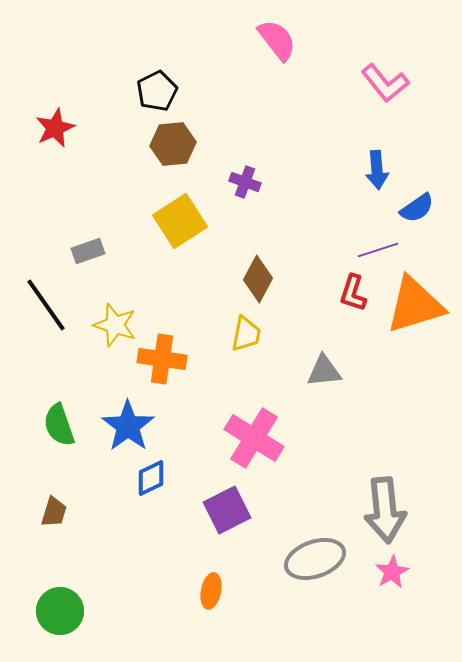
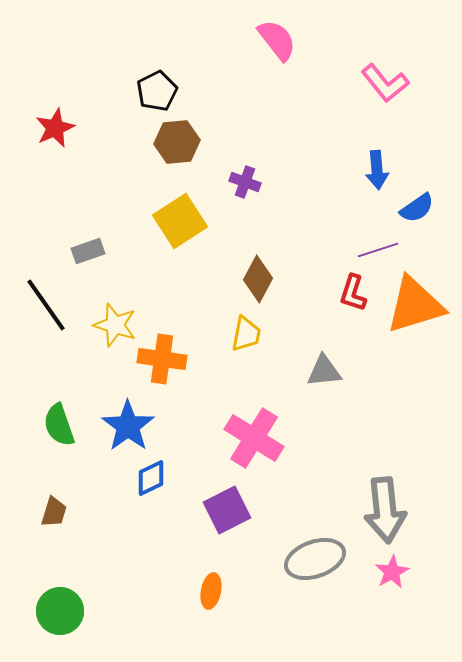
brown hexagon: moved 4 px right, 2 px up
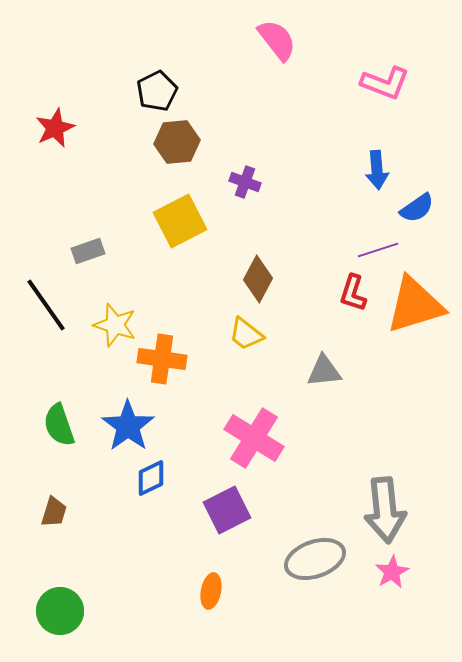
pink L-shape: rotated 30 degrees counterclockwise
yellow square: rotated 6 degrees clockwise
yellow trapezoid: rotated 117 degrees clockwise
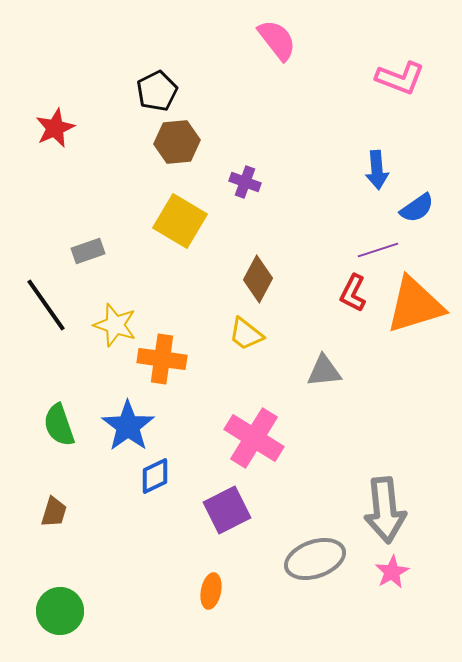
pink L-shape: moved 15 px right, 5 px up
yellow square: rotated 32 degrees counterclockwise
red L-shape: rotated 9 degrees clockwise
blue diamond: moved 4 px right, 2 px up
